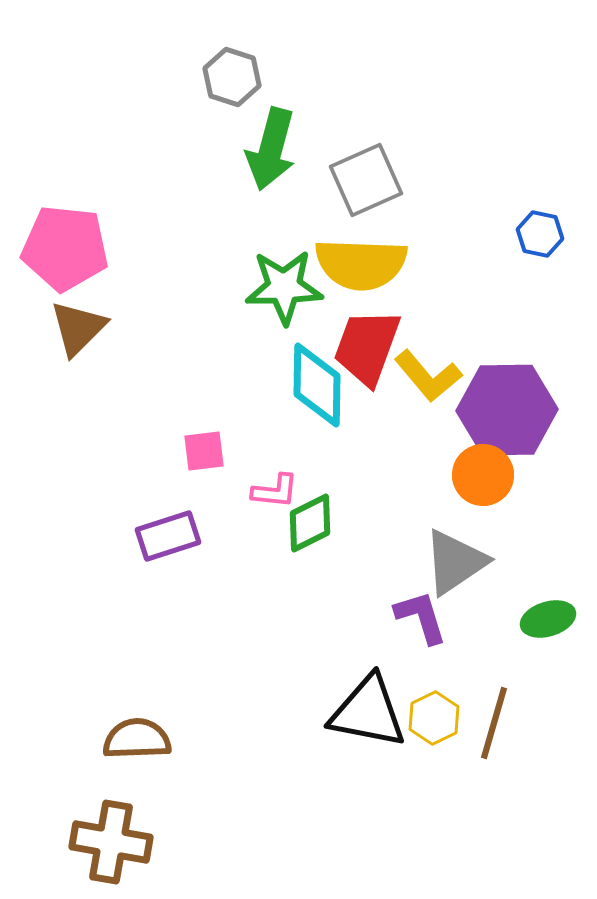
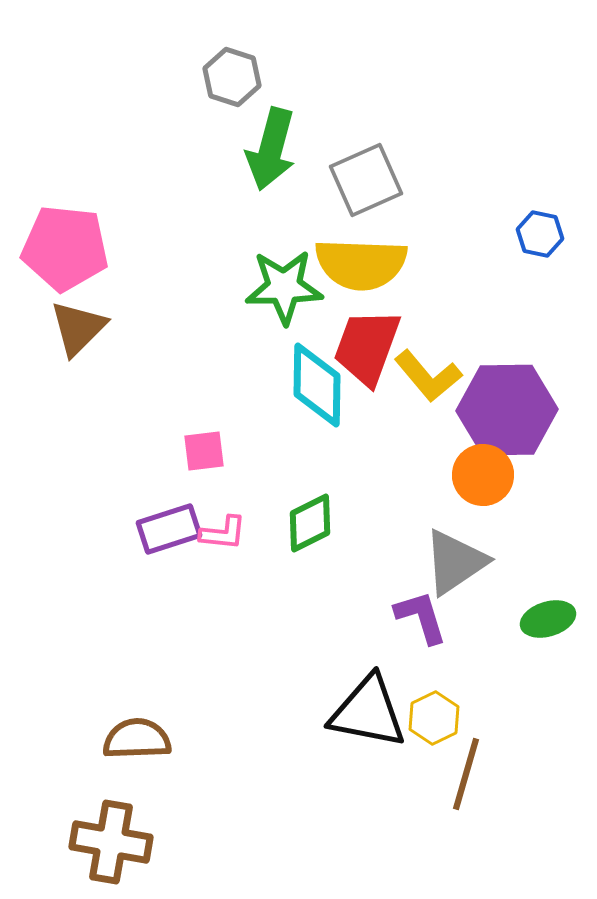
pink L-shape: moved 52 px left, 42 px down
purple rectangle: moved 1 px right, 7 px up
brown line: moved 28 px left, 51 px down
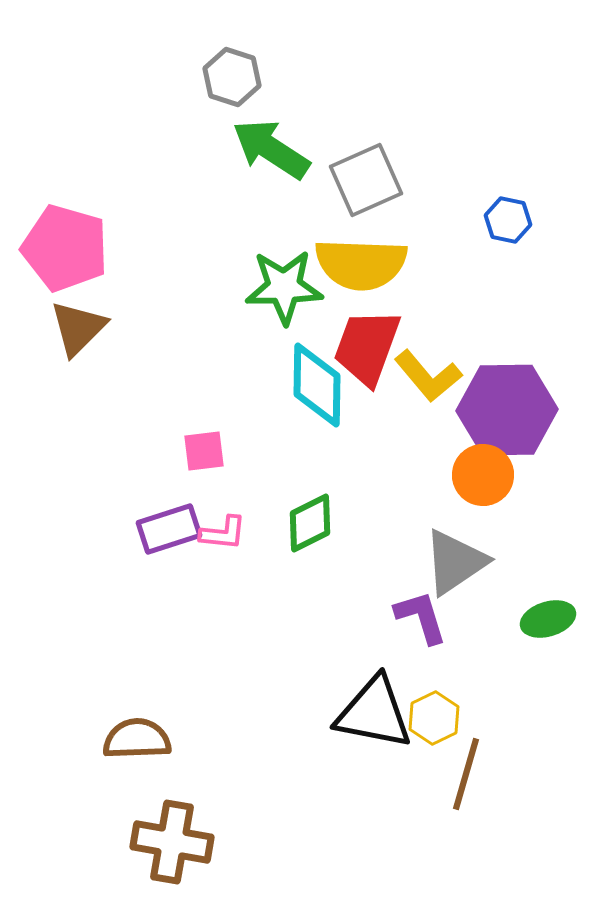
green arrow: rotated 108 degrees clockwise
blue hexagon: moved 32 px left, 14 px up
pink pentagon: rotated 10 degrees clockwise
black triangle: moved 6 px right, 1 px down
brown cross: moved 61 px right
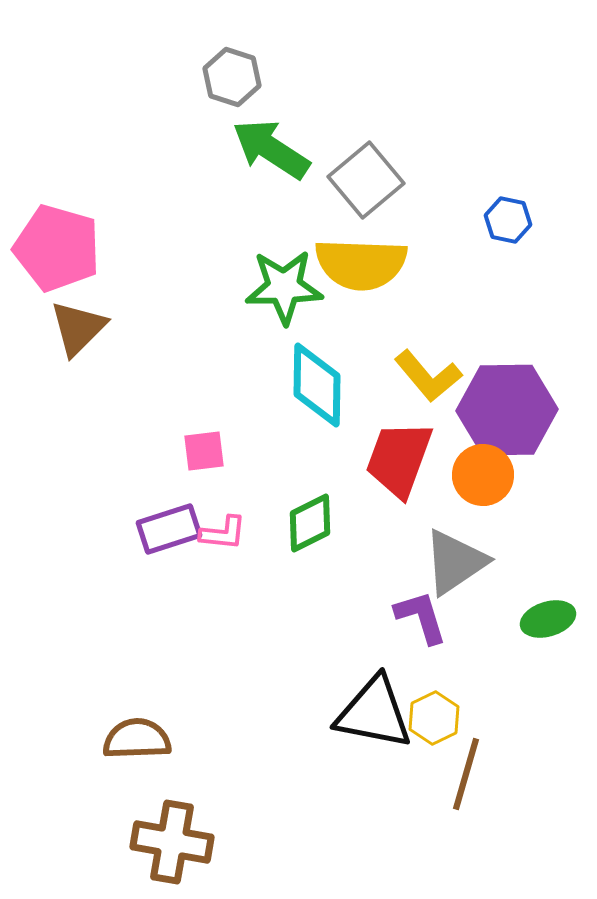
gray square: rotated 16 degrees counterclockwise
pink pentagon: moved 8 px left
red trapezoid: moved 32 px right, 112 px down
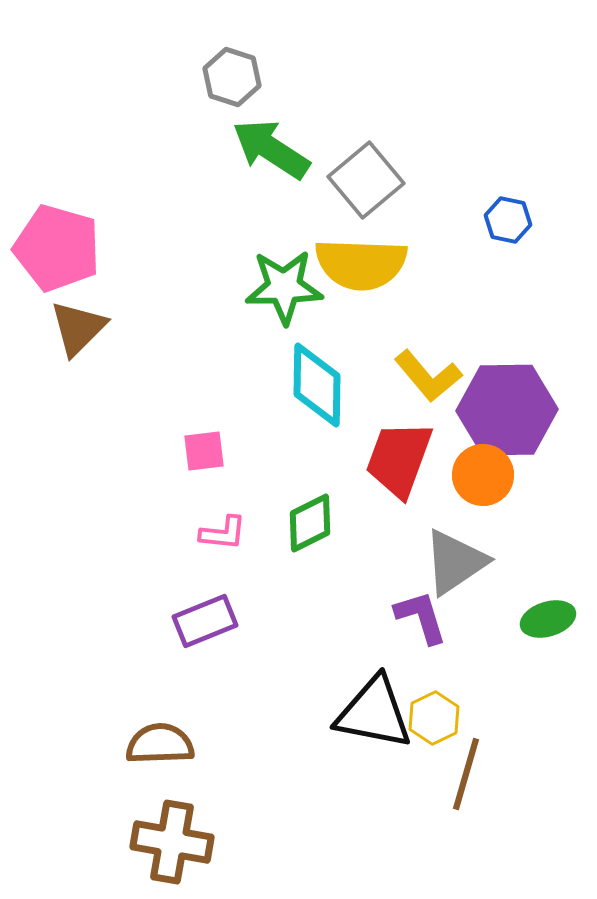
purple rectangle: moved 36 px right, 92 px down; rotated 4 degrees counterclockwise
brown semicircle: moved 23 px right, 5 px down
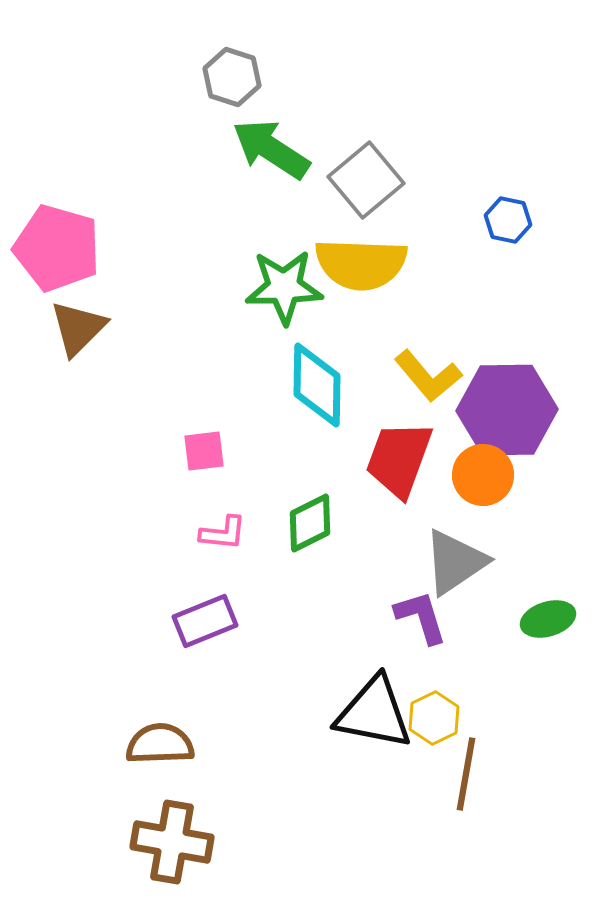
brown line: rotated 6 degrees counterclockwise
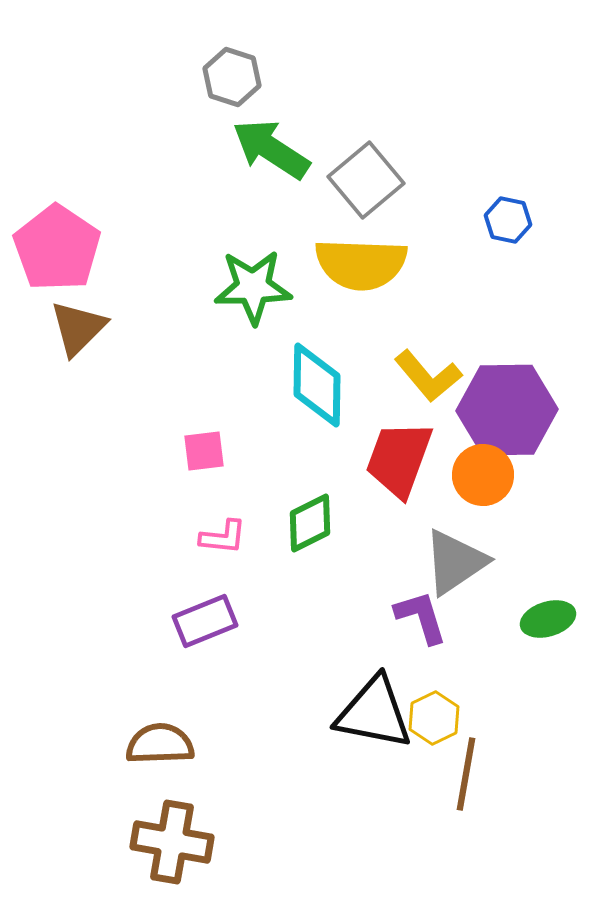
pink pentagon: rotated 18 degrees clockwise
green star: moved 31 px left
pink L-shape: moved 4 px down
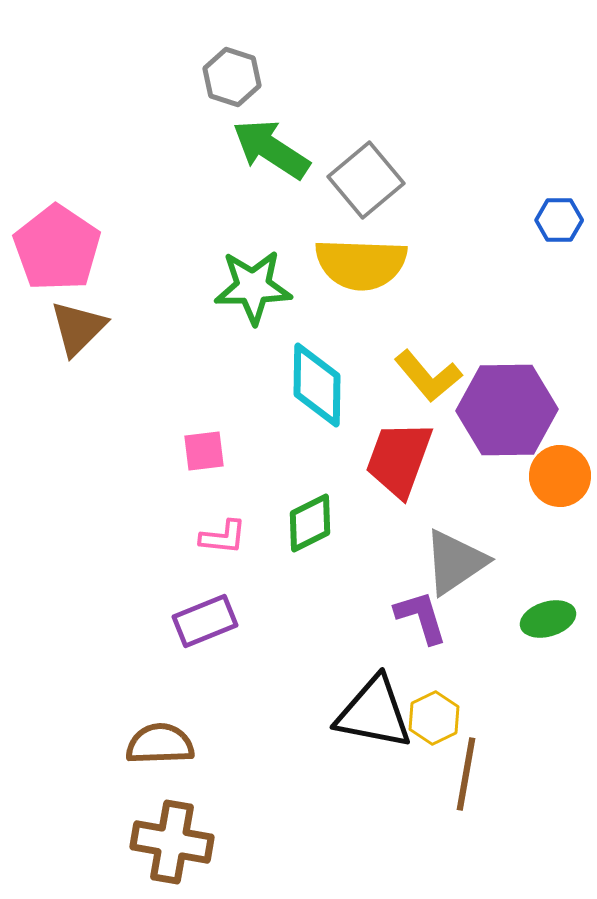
blue hexagon: moved 51 px right; rotated 12 degrees counterclockwise
orange circle: moved 77 px right, 1 px down
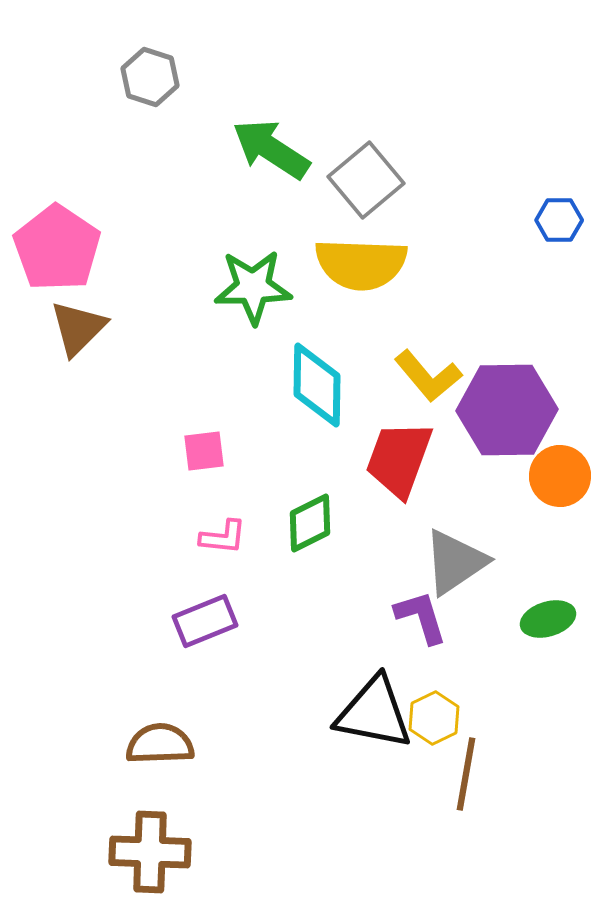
gray hexagon: moved 82 px left
brown cross: moved 22 px left, 10 px down; rotated 8 degrees counterclockwise
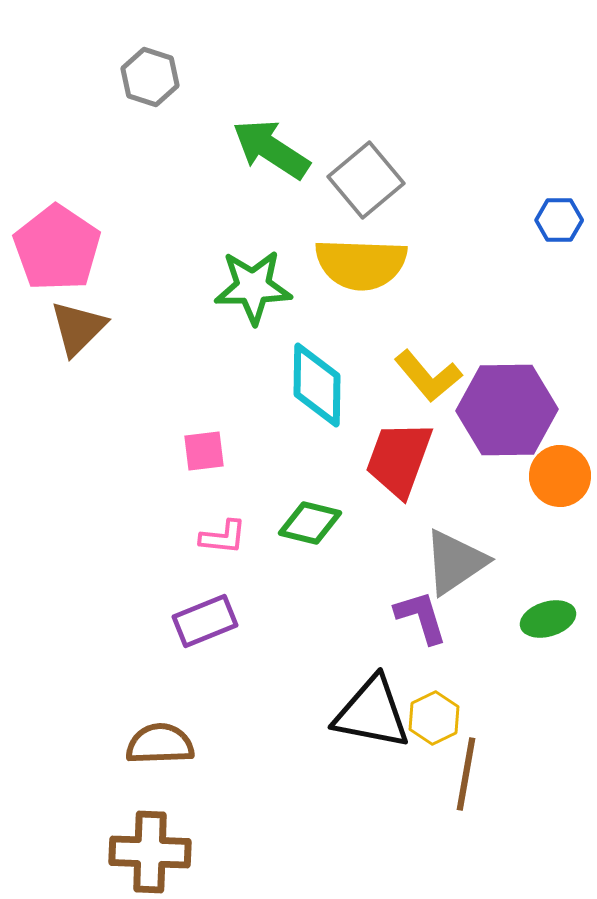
green diamond: rotated 40 degrees clockwise
black triangle: moved 2 px left
